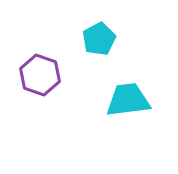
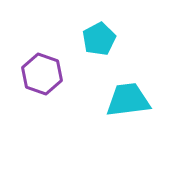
purple hexagon: moved 2 px right, 1 px up
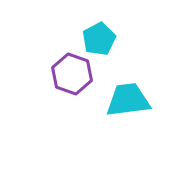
purple hexagon: moved 30 px right
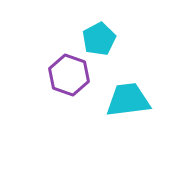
purple hexagon: moved 3 px left, 1 px down
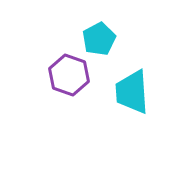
cyan trapezoid: moved 4 px right, 8 px up; rotated 87 degrees counterclockwise
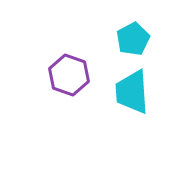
cyan pentagon: moved 34 px right
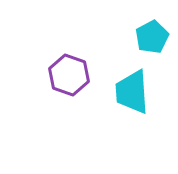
cyan pentagon: moved 19 px right, 2 px up
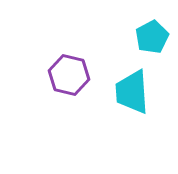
purple hexagon: rotated 6 degrees counterclockwise
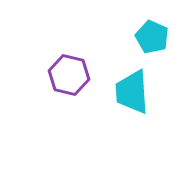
cyan pentagon: rotated 20 degrees counterclockwise
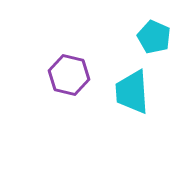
cyan pentagon: moved 2 px right
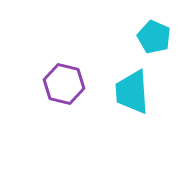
purple hexagon: moved 5 px left, 9 px down
